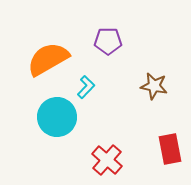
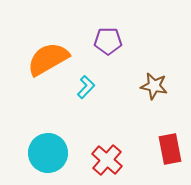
cyan circle: moved 9 px left, 36 px down
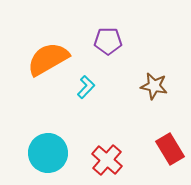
red rectangle: rotated 20 degrees counterclockwise
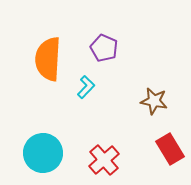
purple pentagon: moved 4 px left, 7 px down; rotated 24 degrees clockwise
orange semicircle: rotated 57 degrees counterclockwise
brown star: moved 15 px down
cyan circle: moved 5 px left
red cross: moved 3 px left; rotated 8 degrees clockwise
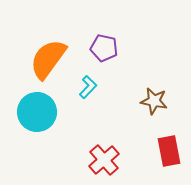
purple pentagon: rotated 12 degrees counterclockwise
orange semicircle: rotated 33 degrees clockwise
cyan L-shape: moved 2 px right
red rectangle: moved 1 px left, 2 px down; rotated 20 degrees clockwise
cyan circle: moved 6 px left, 41 px up
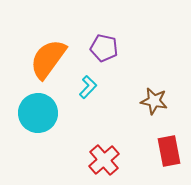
cyan circle: moved 1 px right, 1 px down
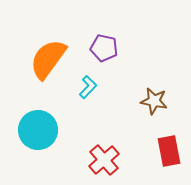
cyan circle: moved 17 px down
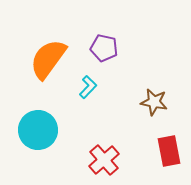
brown star: moved 1 px down
